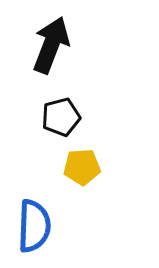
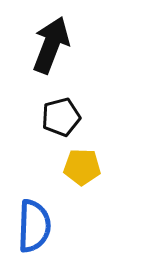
yellow pentagon: rotated 6 degrees clockwise
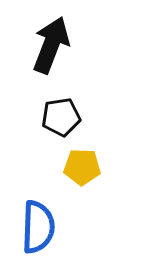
black pentagon: rotated 6 degrees clockwise
blue semicircle: moved 4 px right, 1 px down
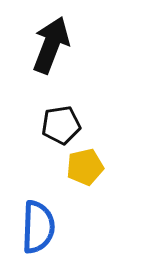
black pentagon: moved 8 px down
yellow pentagon: moved 3 px right; rotated 15 degrees counterclockwise
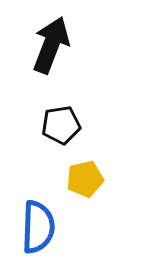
yellow pentagon: moved 12 px down
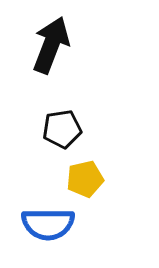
black pentagon: moved 1 px right, 4 px down
blue semicircle: moved 10 px right, 3 px up; rotated 88 degrees clockwise
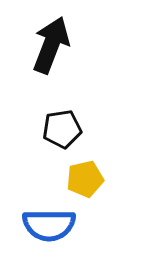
blue semicircle: moved 1 px right, 1 px down
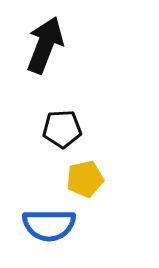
black arrow: moved 6 px left
black pentagon: rotated 6 degrees clockwise
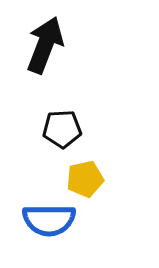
blue semicircle: moved 5 px up
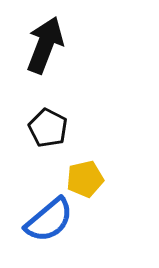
black pentagon: moved 14 px left, 1 px up; rotated 30 degrees clockwise
blue semicircle: rotated 40 degrees counterclockwise
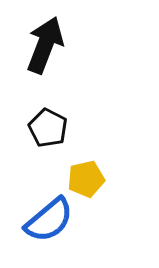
yellow pentagon: moved 1 px right
